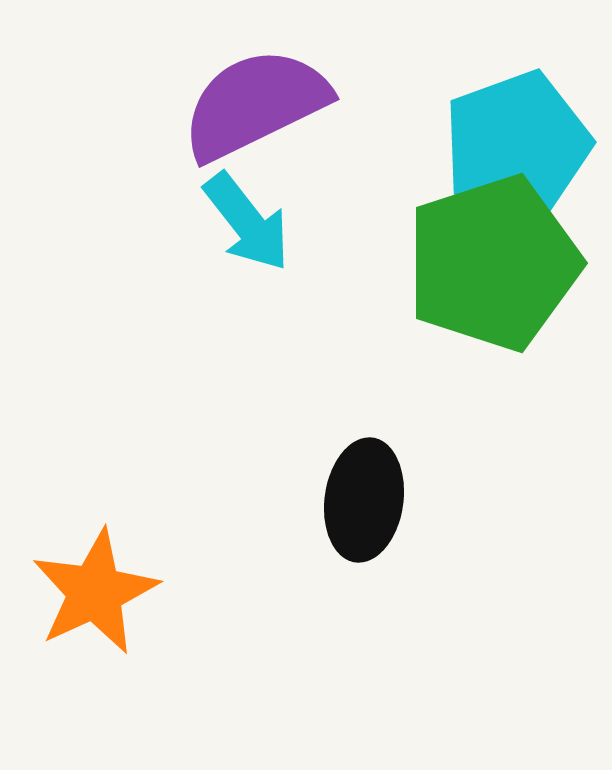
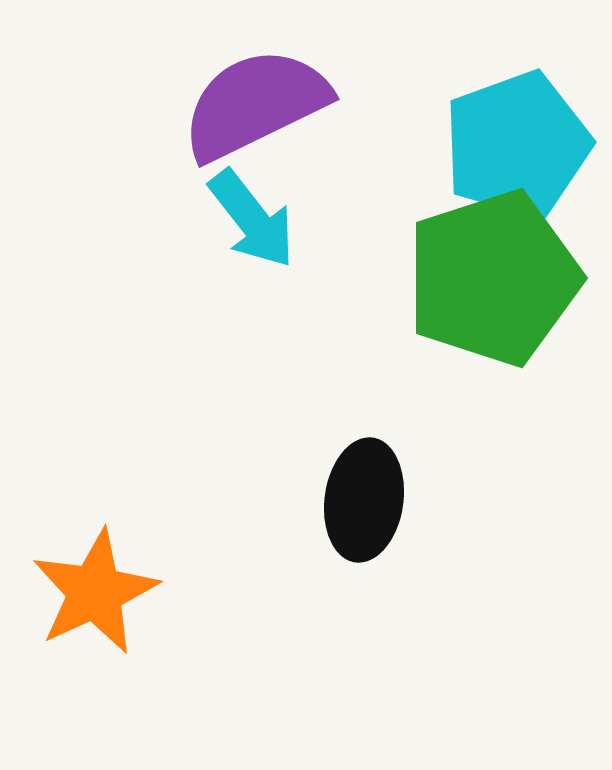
cyan arrow: moved 5 px right, 3 px up
green pentagon: moved 15 px down
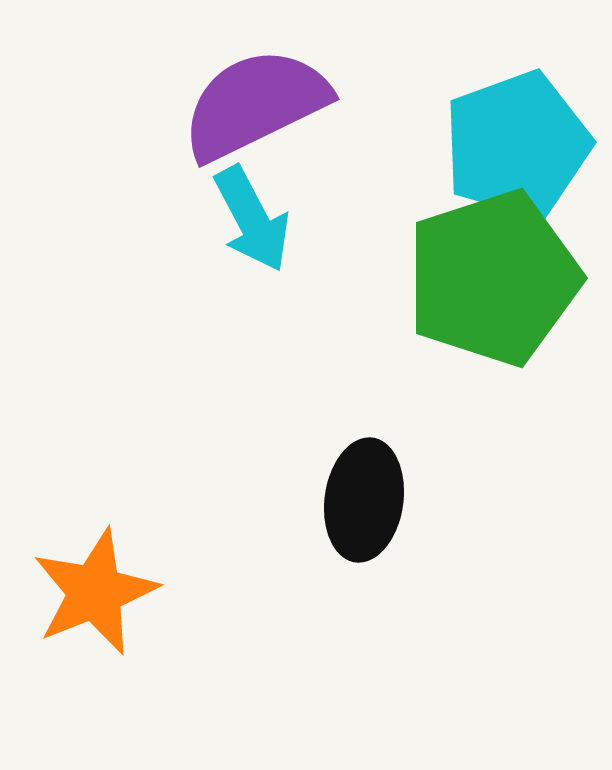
cyan arrow: rotated 10 degrees clockwise
orange star: rotated 3 degrees clockwise
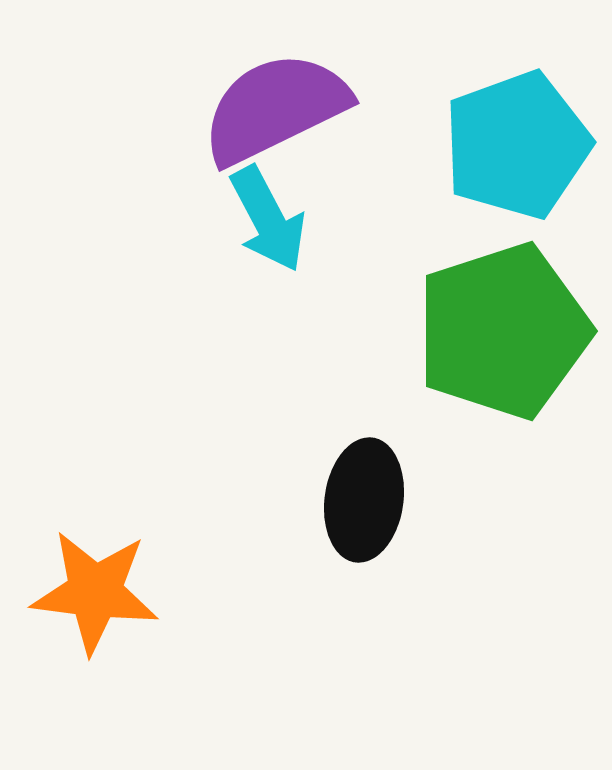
purple semicircle: moved 20 px right, 4 px down
cyan arrow: moved 16 px right
green pentagon: moved 10 px right, 53 px down
orange star: rotated 29 degrees clockwise
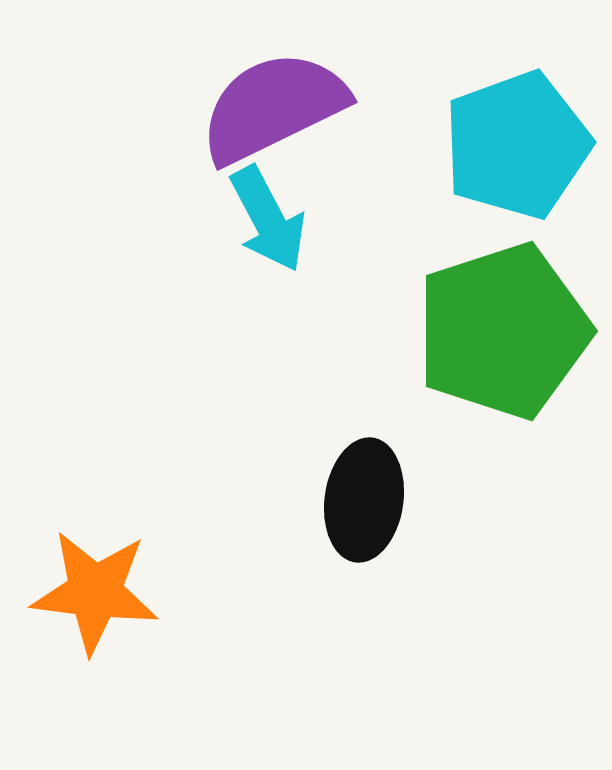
purple semicircle: moved 2 px left, 1 px up
